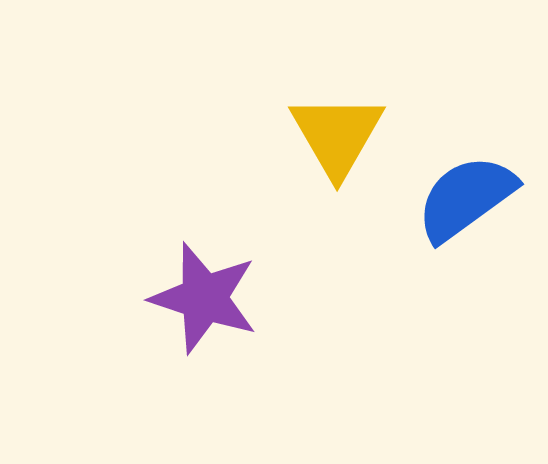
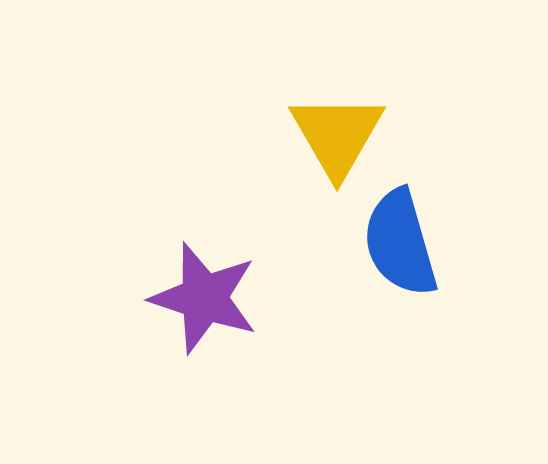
blue semicircle: moved 66 px left, 45 px down; rotated 70 degrees counterclockwise
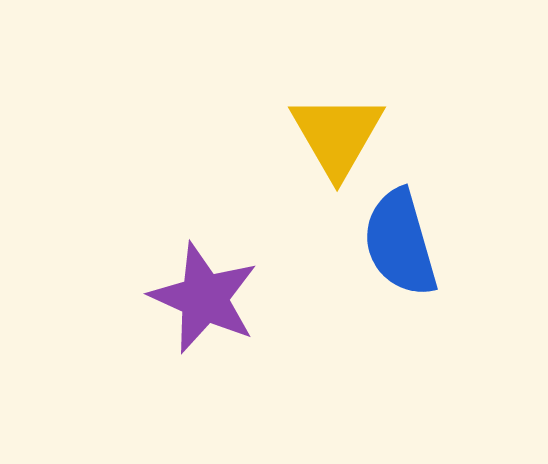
purple star: rotated 6 degrees clockwise
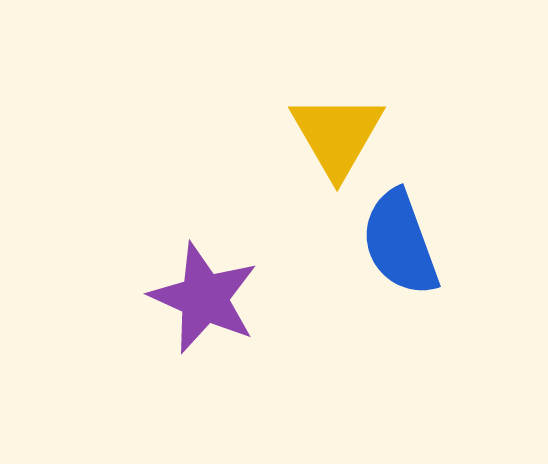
blue semicircle: rotated 4 degrees counterclockwise
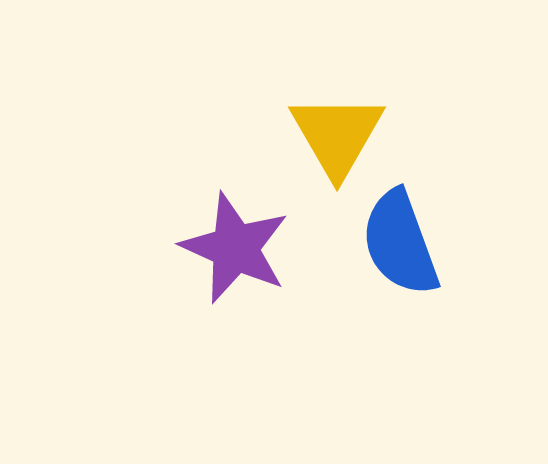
purple star: moved 31 px right, 50 px up
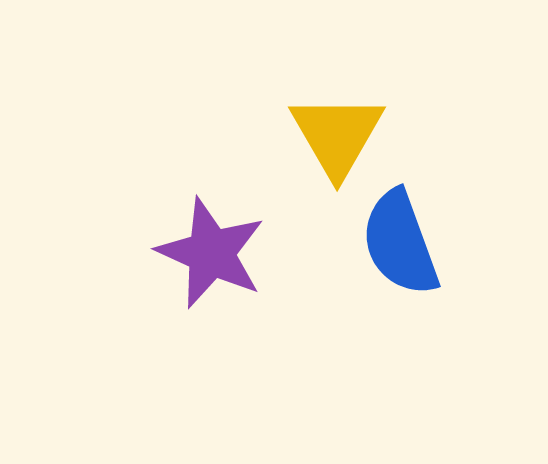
purple star: moved 24 px left, 5 px down
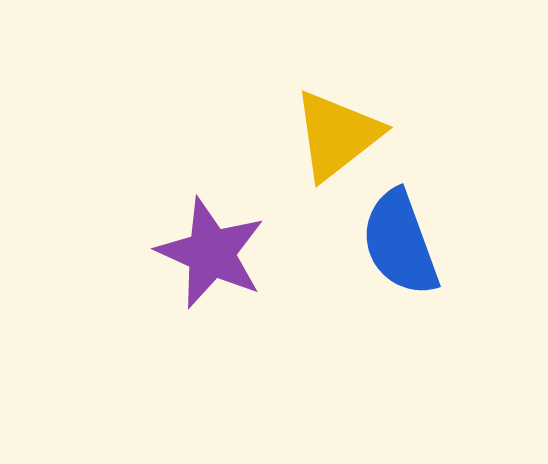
yellow triangle: rotated 22 degrees clockwise
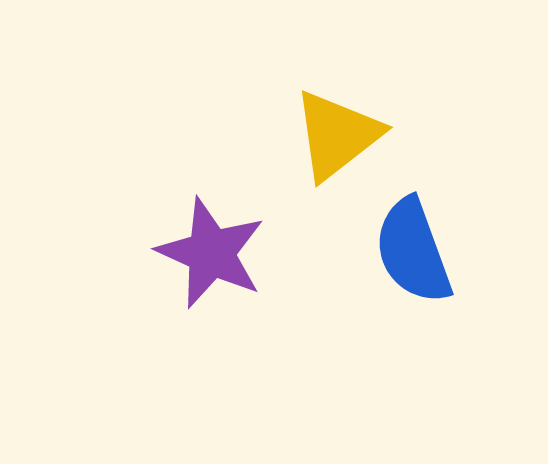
blue semicircle: moved 13 px right, 8 px down
